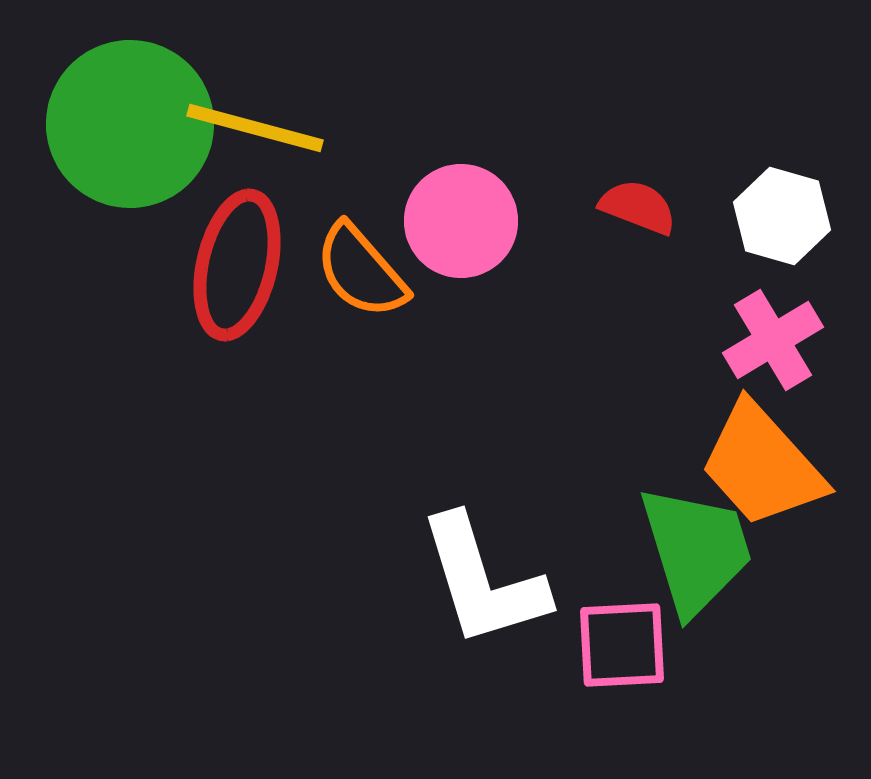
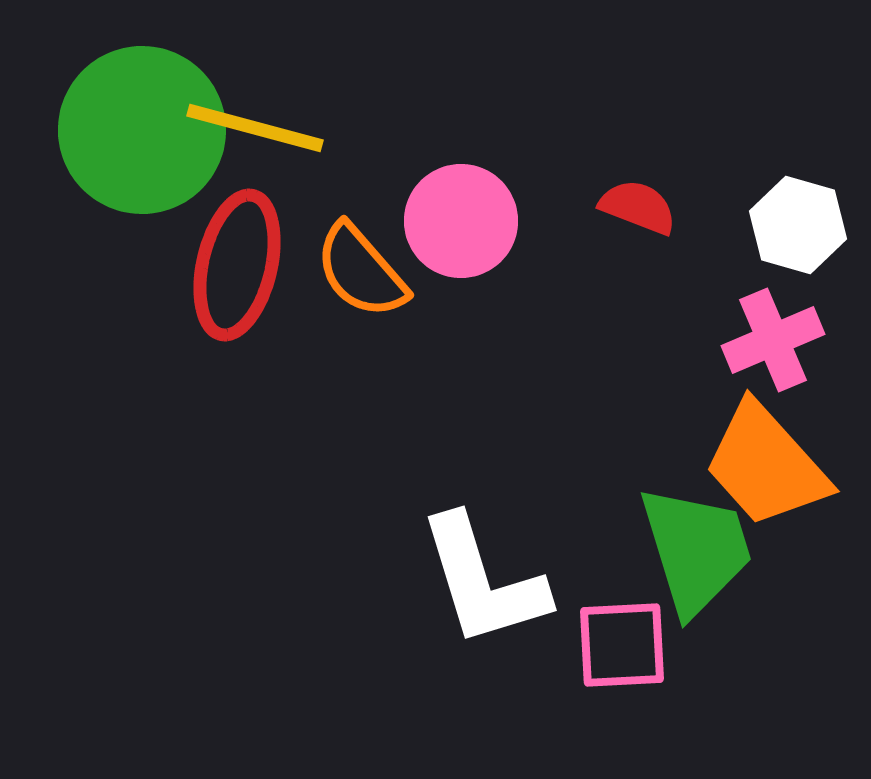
green circle: moved 12 px right, 6 px down
white hexagon: moved 16 px right, 9 px down
pink cross: rotated 8 degrees clockwise
orange trapezoid: moved 4 px right
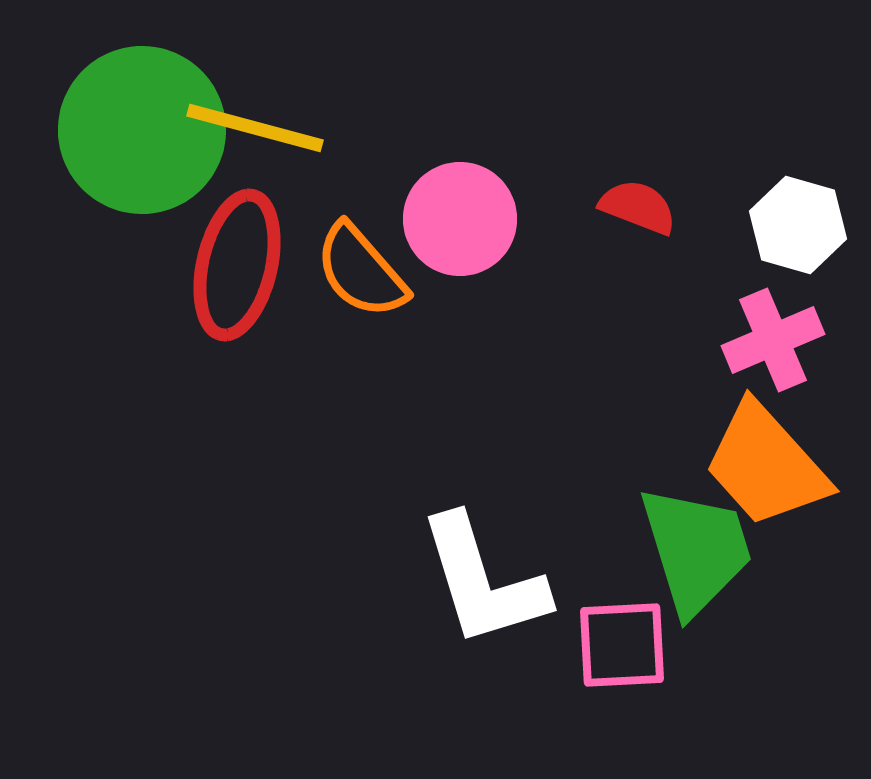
pink circle: moved 1 px left, 2 px up
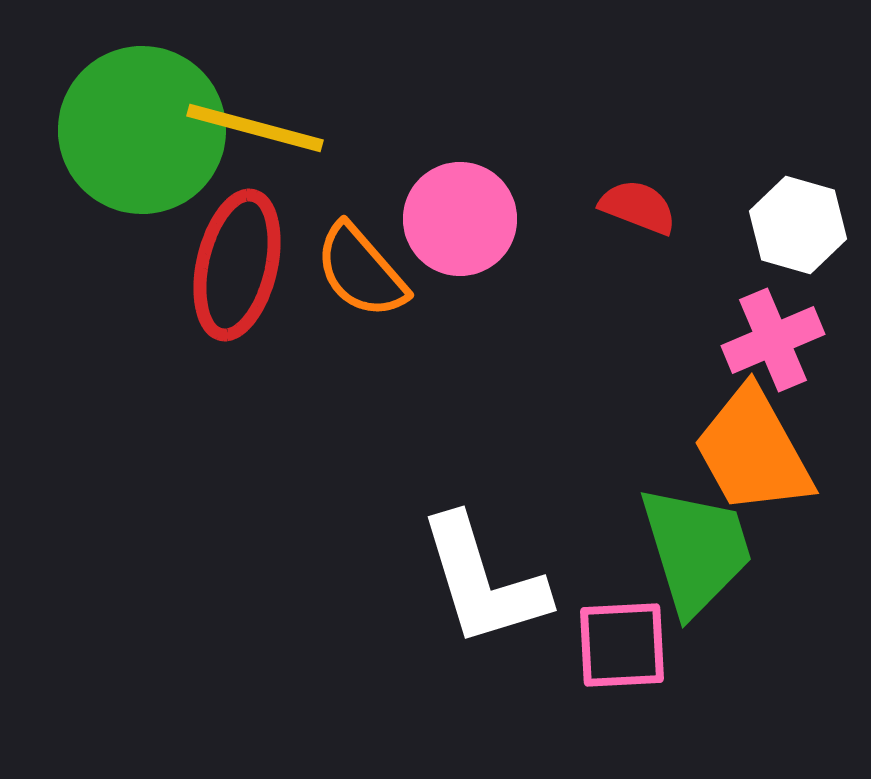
orange trapezoid: moved 13 px left, 14 px up; rotated 13 degrees clockwise
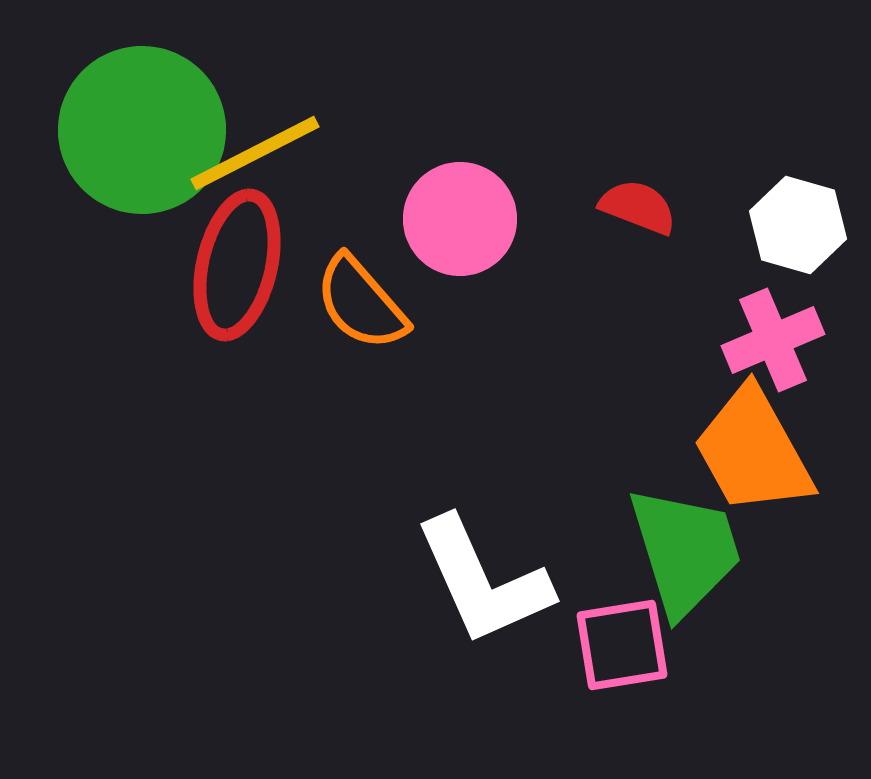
yellow line: moved 25 px down; rotated 42 degrees counterclockwise
orange semicircle: moved 32 px down
green trapezoid: moved 11 px left, 1 px down
white L-shape: rotated 7 degrees counterclockwise
pink square: rotated 6 degrees counterclockwise
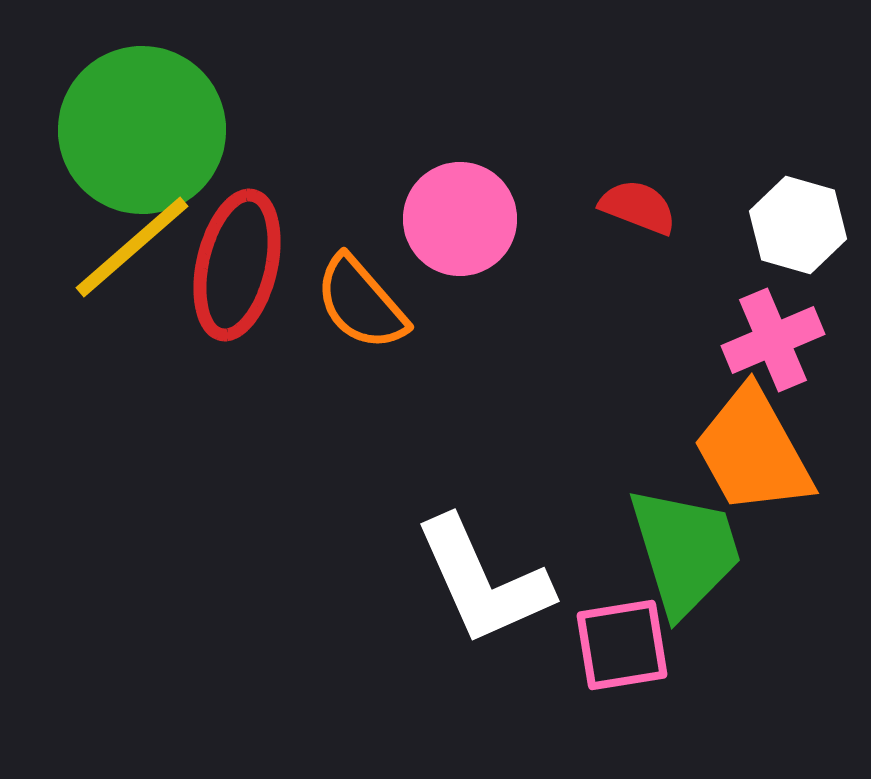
yellow line: moved 123 px left, 94 px down; rotated 14 degrees counterclockwise
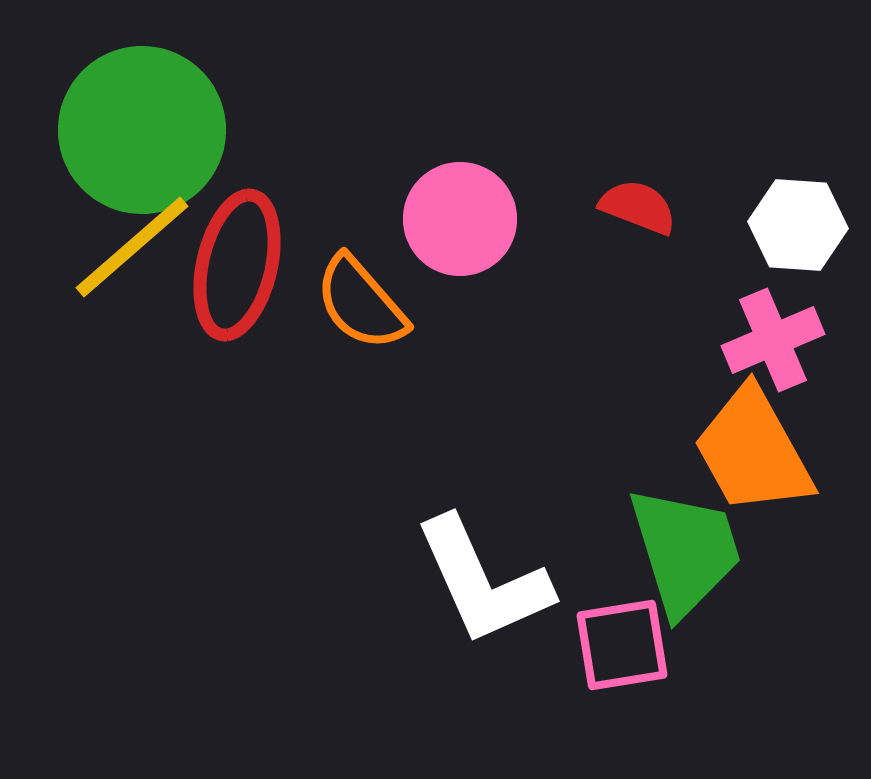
white hexagon: rotated 12 degrees counterclockwise
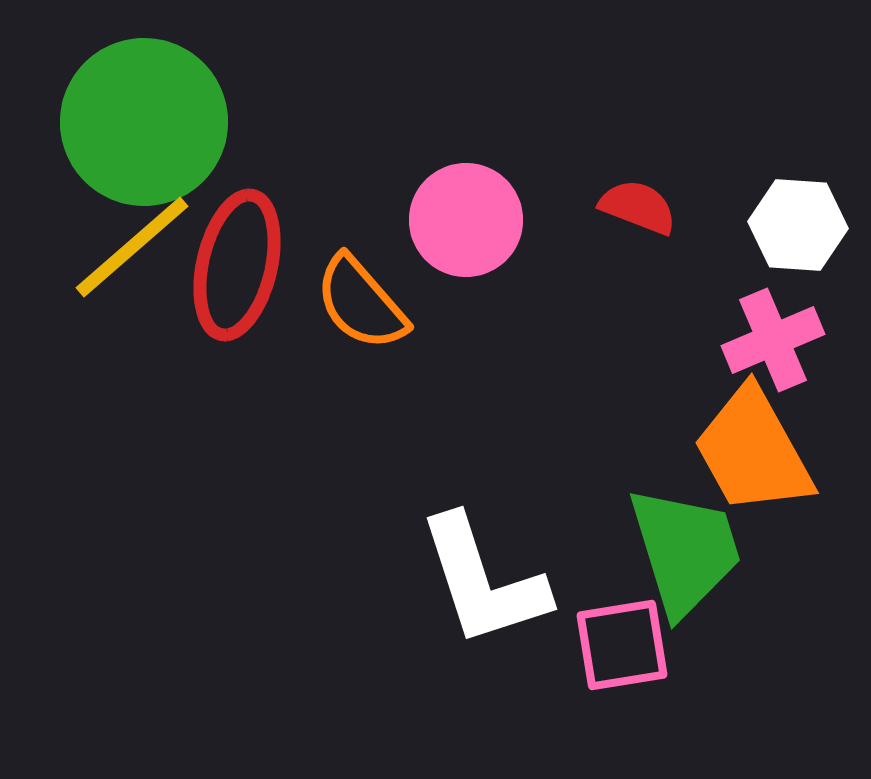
green circle: moved 2 px right, 8 px up
pink circle: moved 6 px right, 1 px down
white L-shape: rotated 6 degrees clockwise
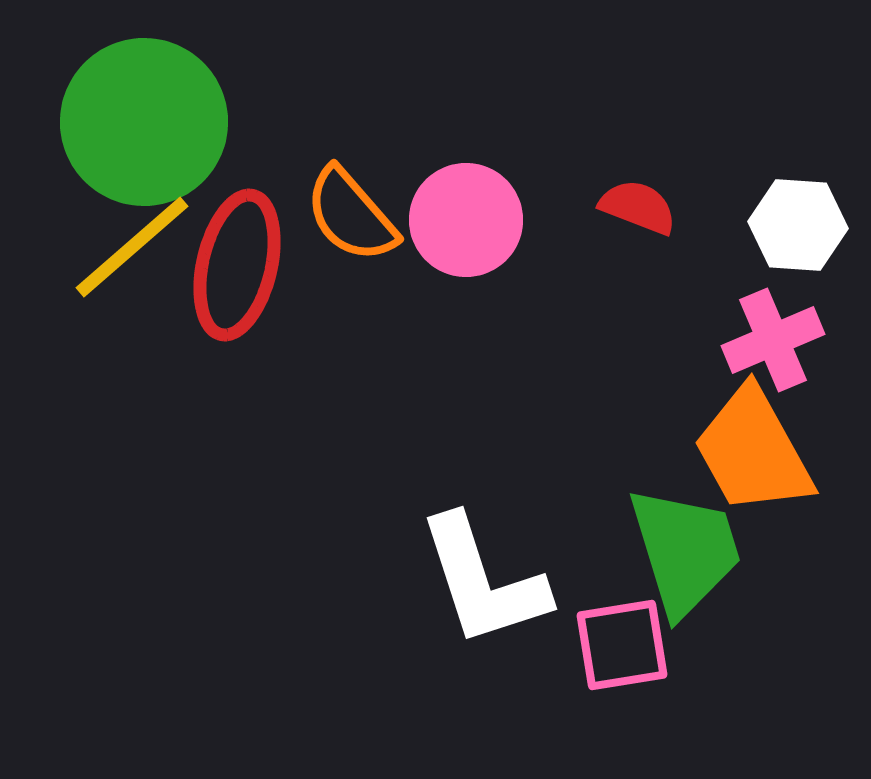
orange semicircle: moved 10 px left, 88 px up
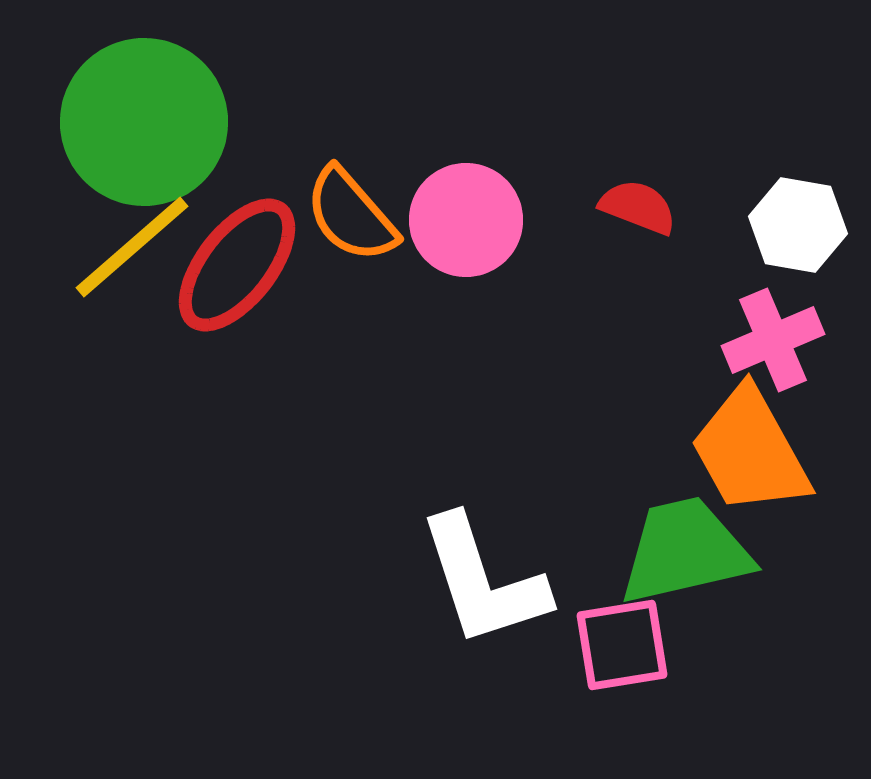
white hexagon: rotated 6 degrees clockwise
red ellipse: rotated 25 degrees clockwise
orange trapezoid: moved 3 px left
green trapezoid: rotated 86 degrees counterclockwise
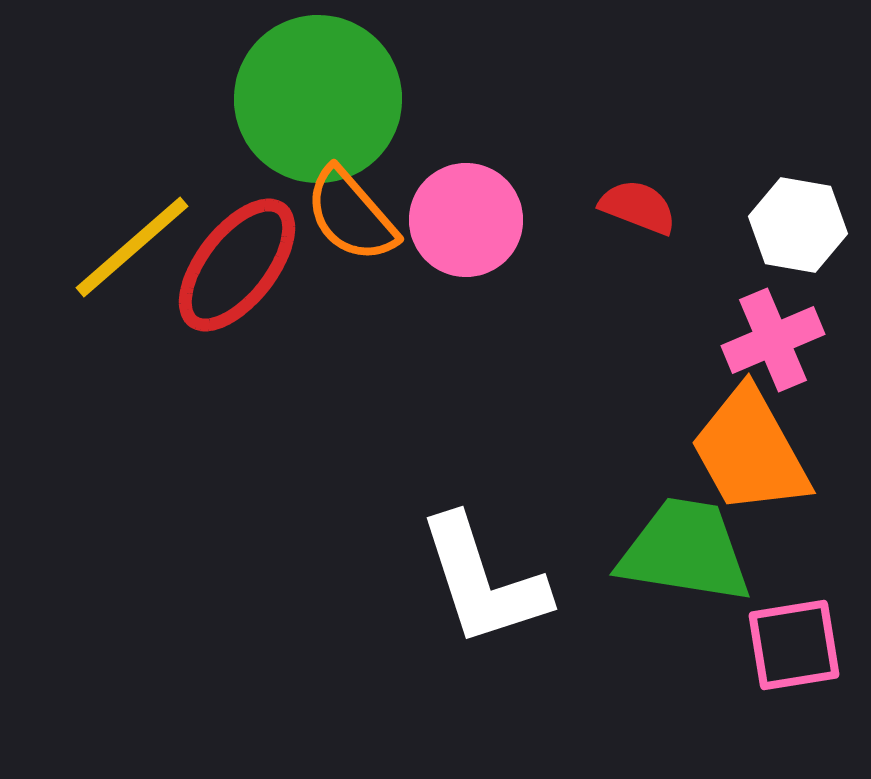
green circle: moved 174 px right, 23 px up
green trapezoid: rotated 22 degrees clockwise
pink square: moved 172 px right
